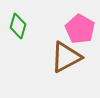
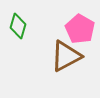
brown triangle: moved 1 px up
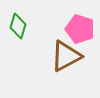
pink pentagon: rotated 12 degrees counterclockwise
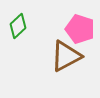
green diamond: rotated 30 degrees clockwise
